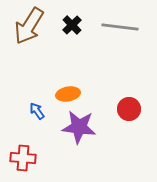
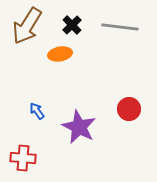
brown arrow: moved 2 px left
orange ellipse: moved 8 px left, 40 px up
purple star: rotated 20 degrees clockwise
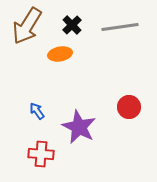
gray line: rotated 15 degrees counterclockwise
red circle: moved 2 px up
red cross: moved 18 px right, 4 px up
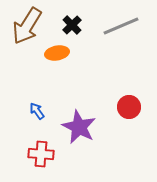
gray line: moved 1 px right, 1 px up; rotated 15 degrees counterclockwise
orange ellipse: moved 3 px left, 1 px up
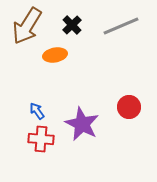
orange ellipse: moved 2 px left, 2 px down
purple star: moved 3 px right, 3 px up
red cross: moved 15 px up
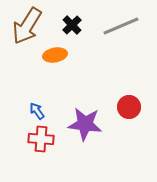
purple star: moved 3 px right; rotated 20 degrees counterclockwise
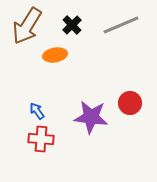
gray line: moved 1 px up
red circle: moved 1 px right, 4 px up
purple star: moved 6 px right, 7 px up
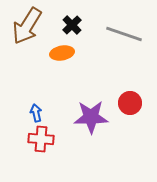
gray line: moved 3 px right, 9 px down; rotated 42 degrees clockwise
orange ellipse: moved 7 px right, 2 px up
blue arrow: moved 1 px left, 2 px down; rotated 24 degrees clockwise
purple star: rotated 8 degrees counterclockwise
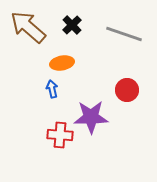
brown arrow: moved 1 px right, 1 px down; rotated 99 degrees clockwise
orange ellipse: moved 10 px down
red circle: moved 3 px left, 13 px up
blue arrow: moved 16 px right, 24 px up
red cross: moved 19 px right, 4 px up
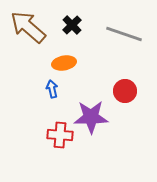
orange ellipse: moved 2 px right
red circle: moved 2 px left, 1 px down
